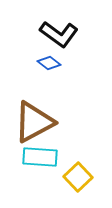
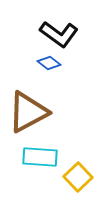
brown triangle: moved 6 px left, 10 px up
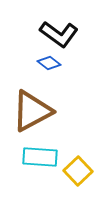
brown triangle: moved 4 px right, 1 px up
yellow square: moved 6 px up
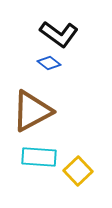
cyan rectangle: moved 1 px left
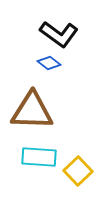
brown triangle: rotated 30 degrees clockwise
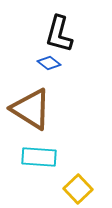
black L-shape: rotated 69 degrees clockwise
brown triangle: moved 1 px left, 2 px up; rotated 30 degrees clockwise
yellow square: moved 18 px down
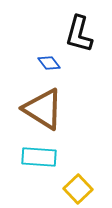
black L-shape: moved 20 px right
blue diamond: rotated 15 degrees clockwise
brown triangle: moved 12 px right
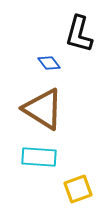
yellow square: rotated 24 degrees clockwise
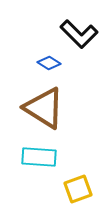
black L-shape: rotated 60 degrees counterclockwise
blue diamond: rotated 20 degrees counterclockwise
brown triangle: moved 1 px right, 1 px up
